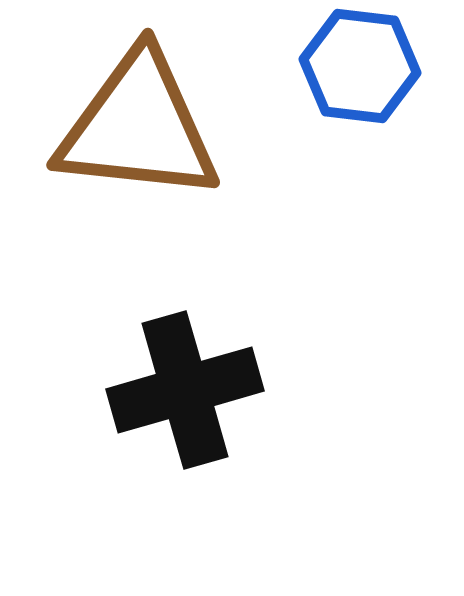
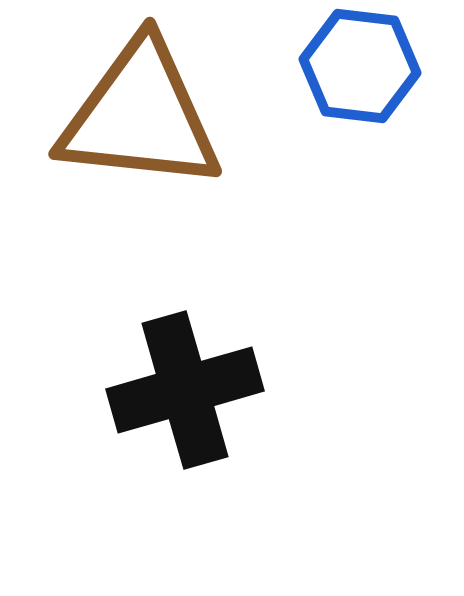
brown triangle: moved 2 px right, 11 px up
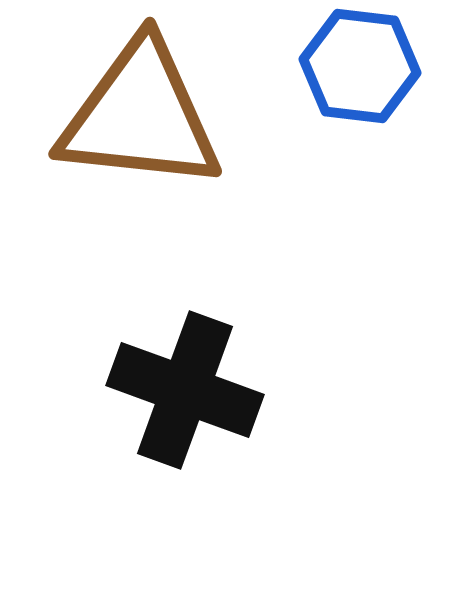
black cross: rotated 36 degrees clockwise
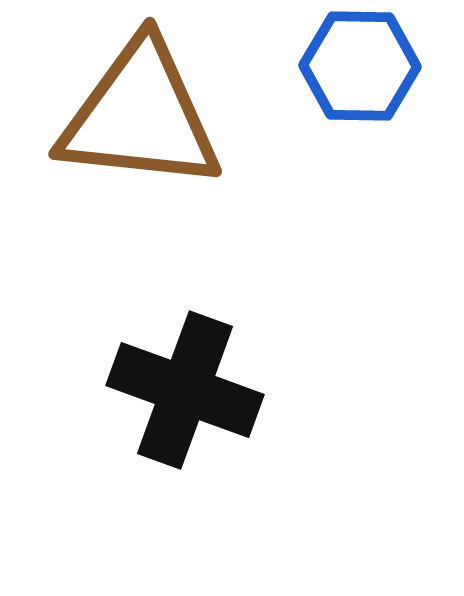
blue hexagon: rotated 6 degrees counterclockwise
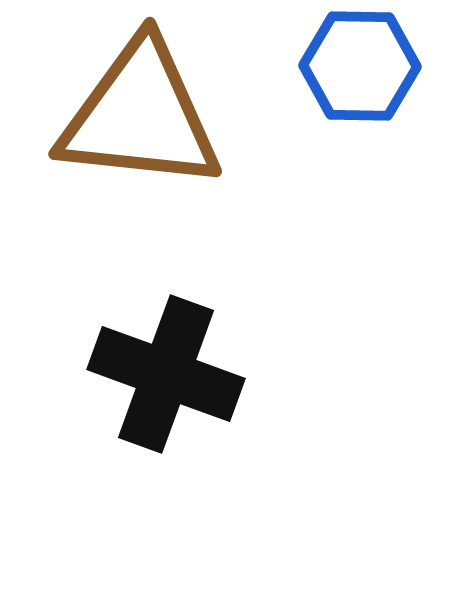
black cross: moved 19 px left, 16 px up
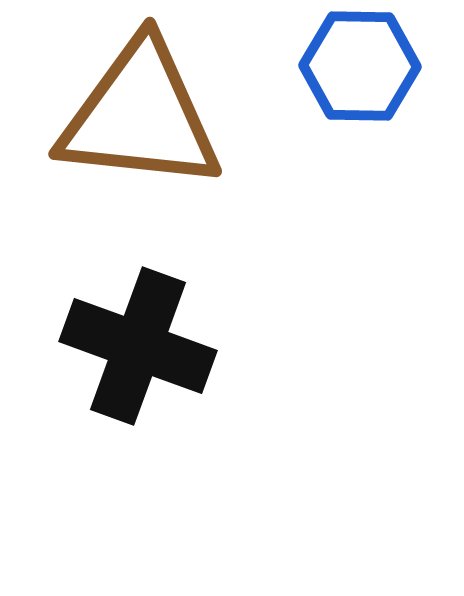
black cross: moved 28 px left, 28 px up
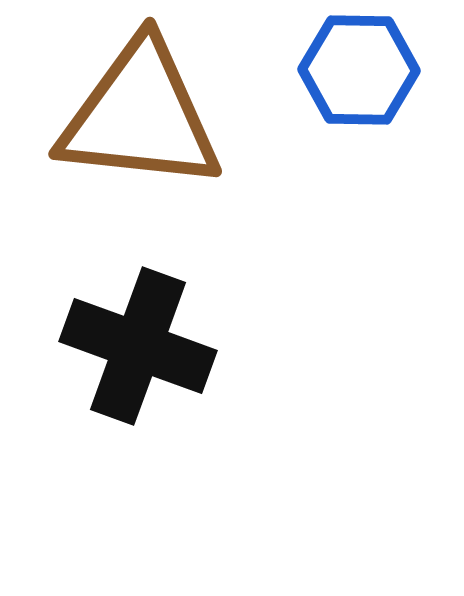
blue hexagon: moved 1 px left, 4 px down
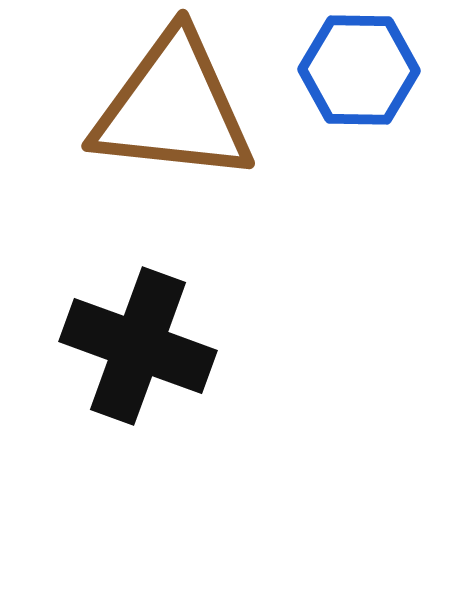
brown triangle: moved 33 px right, 8 px up
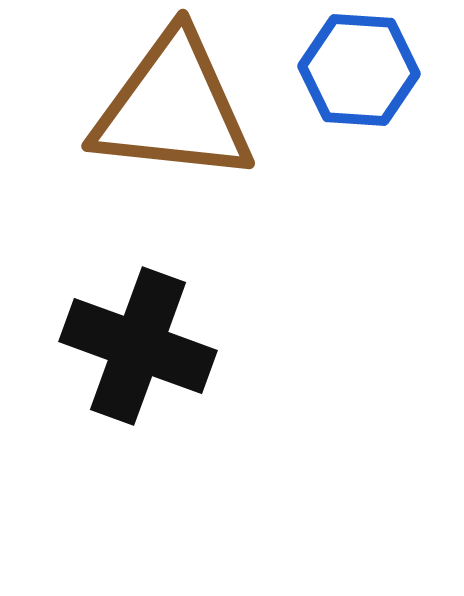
blue hexagon: rotated 3 degrees clockwise
